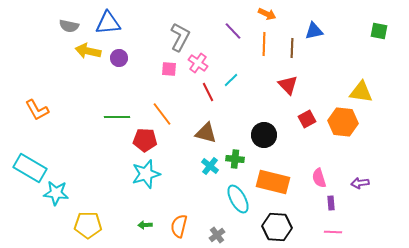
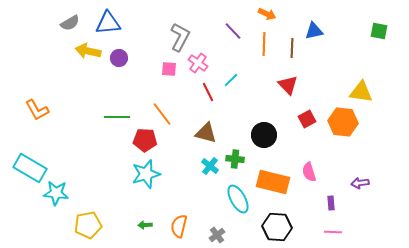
gray semicircle at (69, 26): moved 1 px right, 3 px up; rotated 42 degrees counterclockwise
pink semicircle at (319, 178): moved 10 px left, 6 px up
yellow pentagon at (88, 225): rotated 12 degrees counterclockwise
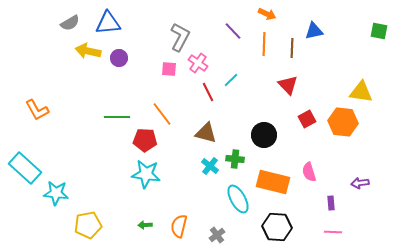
cyan rectangle at (30, 168): moved 5 px left; rotated 12 degrees clockwise
cyan star at (146, 174): rotated 24 degrees clockwise
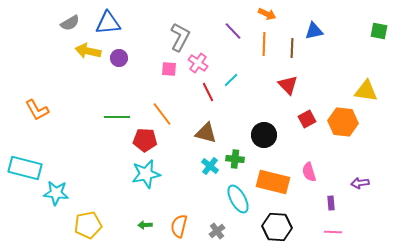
yellow triangle at (361, 92): moved 5 px right, 1 px up
cyan rectangle at (25, 168): rotated 28 degrees counterclockwise
cyan star at (146, 174): rotated 20 degrees counterclockwise
gray cross at (217, 235): moved 4 px up
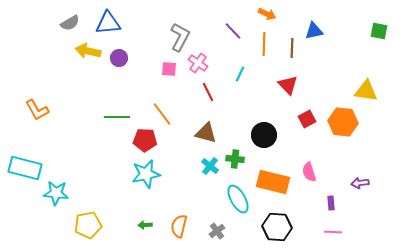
cyan line at (231, 80): moved 9 px right, 6 px up; rotated 21 degrees counterclockwise
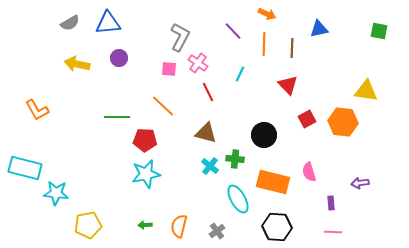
blue triangle at (314, 31): moved 5 px right, 2 px up
yellow arrow at (88, 51): moved 11 px left, 13 px down
orange line at (162, 114): moved 1 px right, 8 px up; rotated 10 degrees counterclockwise
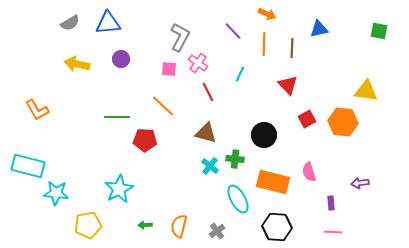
purple circle at (119, 58): moved 2 px right, 1 px down
cyan rectangle at (25, 168): moved 3 px right, 2 px up
cyan star at (146, 174): moved 27 px left, 15 px down; rotated 16 degrees counterclockwise
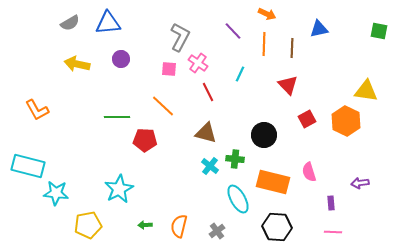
orange hexagon at (343, 122): moved 3 px right, 1 px up; rotated 20 degrees clockwise
